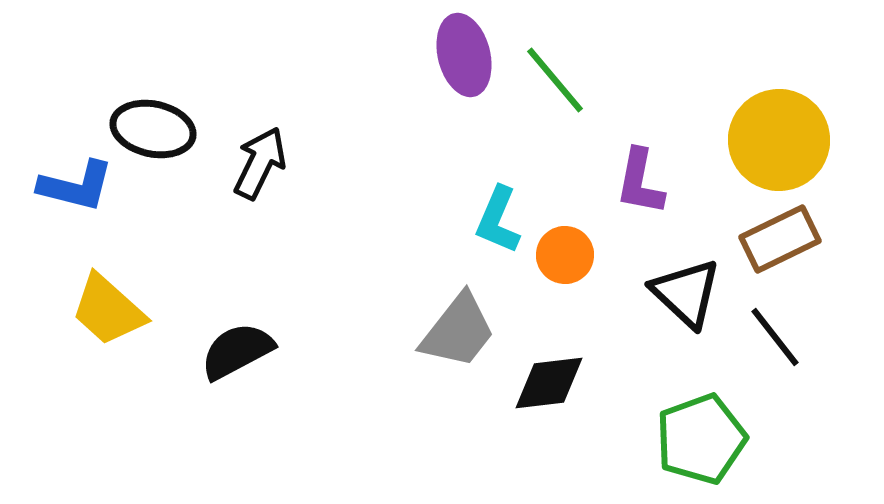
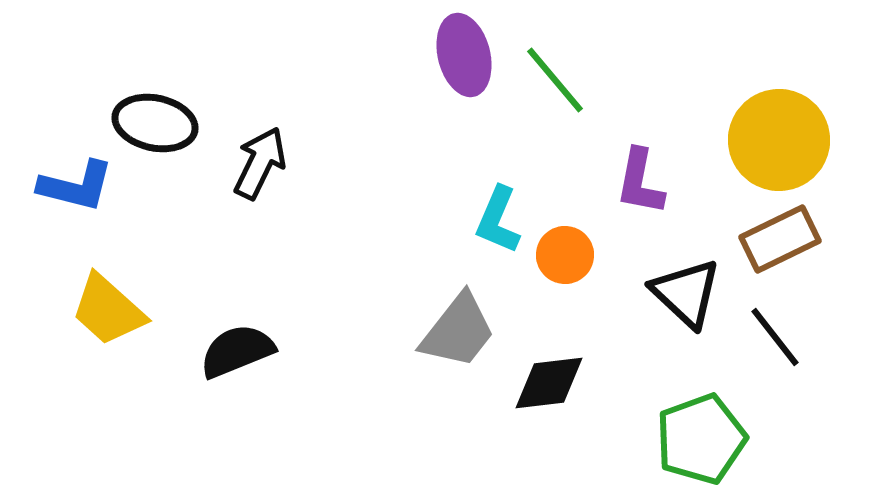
black ellipse: moved 2 px right, 6 px up
black semicircle: rotated 6 degrees clockwise
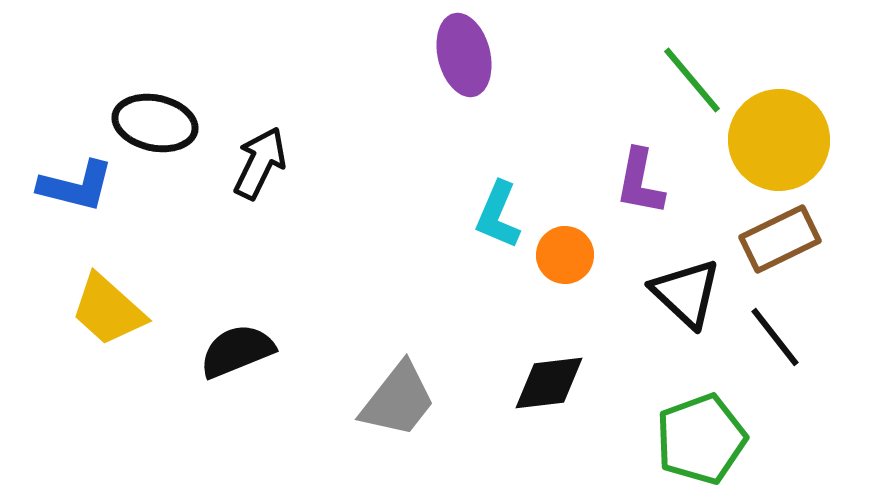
green line: moved 137 px right
cyan L-shape: moved 5 px up
gray trapezoid: moved 60 px left, 69 px down
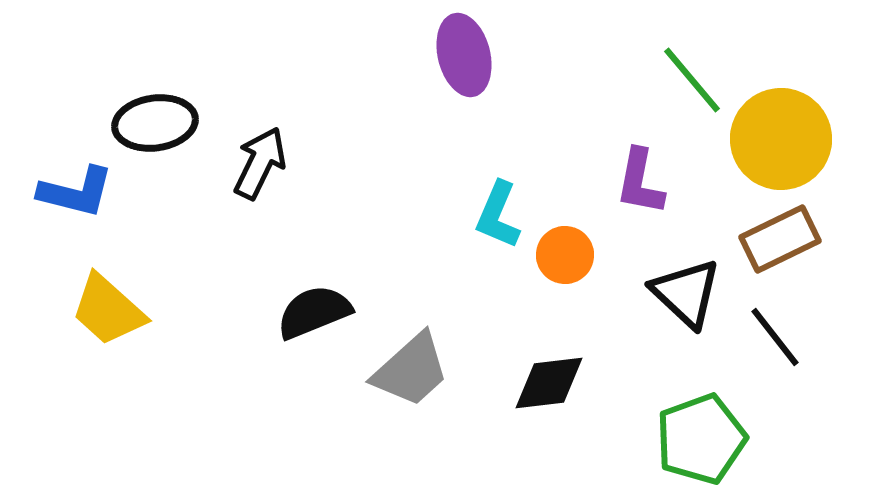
black ellipse: rotated 20 degrees counterclockwise
yellow circle: moved 2 px right, 1 px up
blue L-shape: moved 6 px down
black semicircle: moved 77 px right, 39 px up
gray trapezoid: moved 13 px right, 30 px up; rotated 10 degrees clockwise
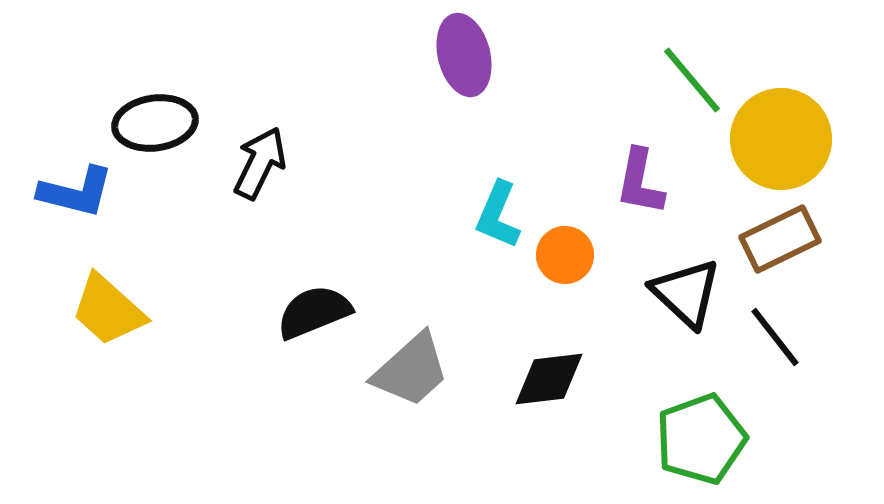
black diamond: moved 4 px up
